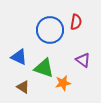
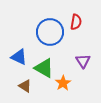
blue circle: moved 2 px down
purple triangle: moved 1 px down; rotated 21 degrees clockwise
green triangle: rotated 10 degrees clockwise
orange star: rotated 21 degrees counterclockwise
brown triangle: moved 2 px right, 1 px up
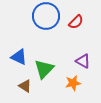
red semicircle: rotated 35 degrees clockwise
blue circle: moved 4 px left, 16 px up
purple triangle: rotated 28 degrees counterclockwise
green triangle: moved 1 px down; rotated 45 degrees clockwise
orange star: moved 10 px right; rotated 21 degrees clockwise
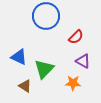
red semicircle: moved 15 px down
orange star: rotated 14 degrees clockwise
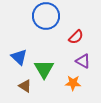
blue triangle: rotated 18 degrees clockwise
green triangle: rotated 15 degrees counterclockwise
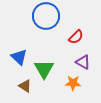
purple triangle: moved 1 px down
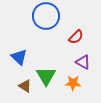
green triangle: moved 2 px right, 7 px down
